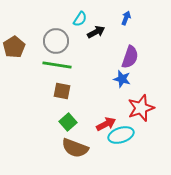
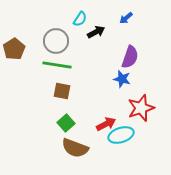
blue arrow: rotated 152 degrees counterclockwise
brown pentagon: moved 2 px down
green square: moved 2 px left, 1 px down
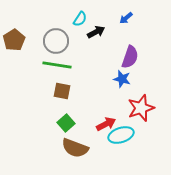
brown pentagon: moved 9 px up
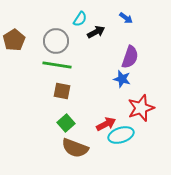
blue arrow: rotated 104 degrees counterclockwise
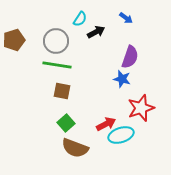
brown pentagon: rotated 15 degrees clockwise
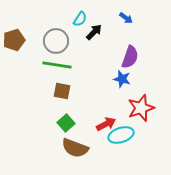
black arrow: moved 2 px left; rotated 18 degrees counterclockwise
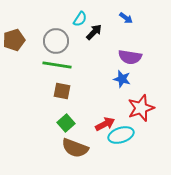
purple semicircle: rotated 80 degrees clockwise
red arrow: moved 1 px left
